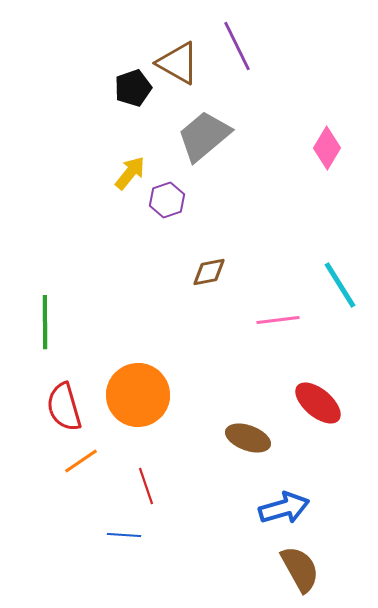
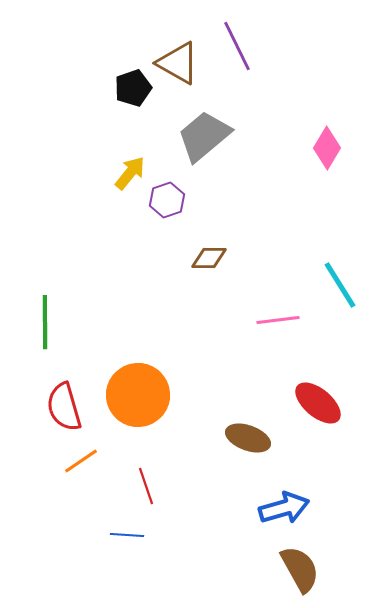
brown diamond: moved 14 px up; rotated 12 degrees clockwise
blue line: moved 3 px right
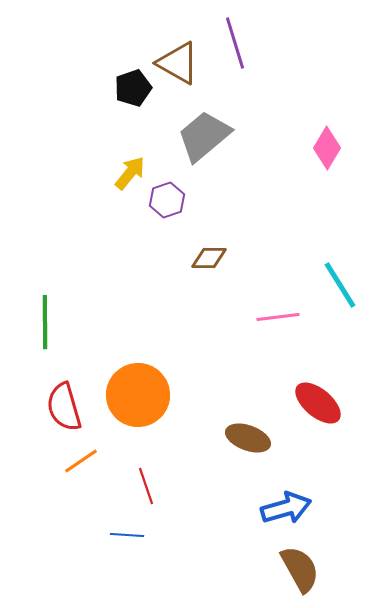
purple line: moved 2 px left, 3 px up; rotated 9 degrees clockwise
pink line: moved 3 px up
blue arrow: moved 2 px right
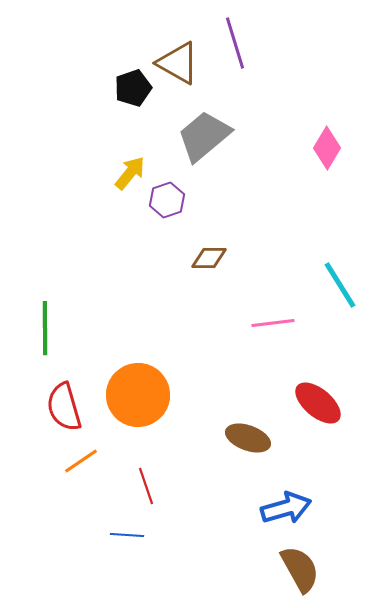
pink line: moved 5 px left, 6 px down
green line: moved 6 px down
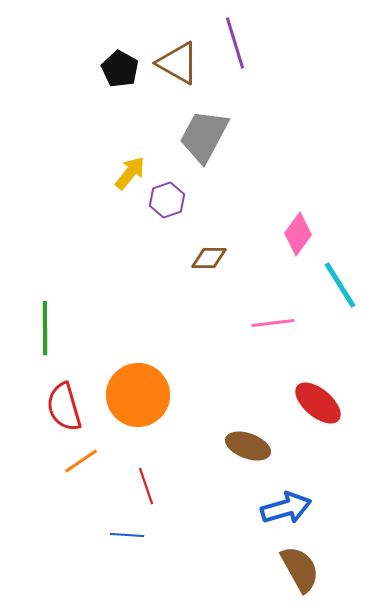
black pentagon: moved 13 px left, 19 px up; rotated 24 degrees counterclockwise
gray trapezoid: rotated 22 degrees counterclockwise
pink diamond: moved 29 px left, 86 px down; rotated 6 degrees clockwise
brown ellipse: moved 8 px down
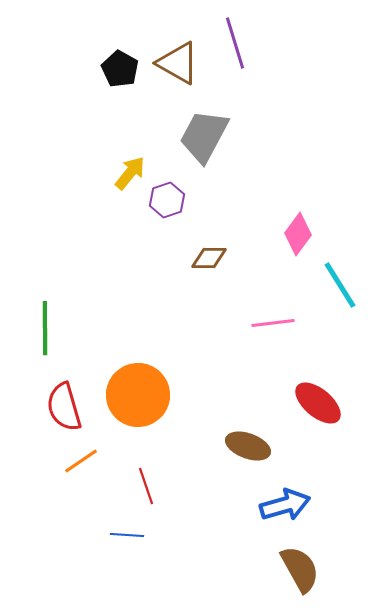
blue arrow: moved 1 px left, 3 px up
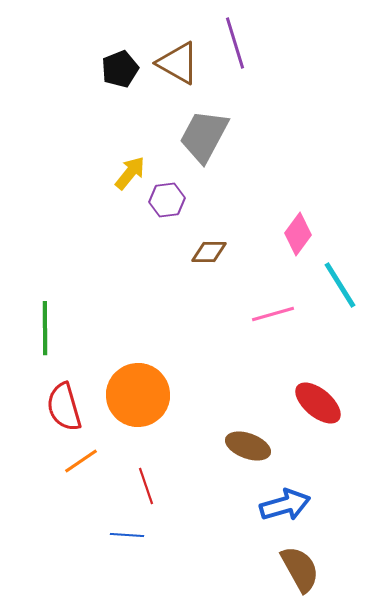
black pentagon: rotated 21 degrees clockwise
purple hexagon: rotated 12 degrees clockwise
brown diamond: moved 6 px up
pink line: moved 9 px up; rotated 9 degrees counterclockwise
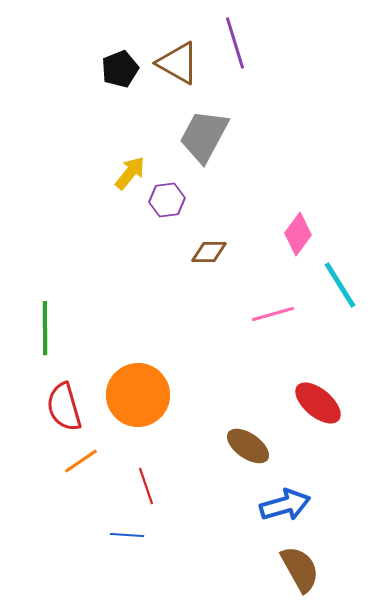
brown ellipse: rotated 15 degrees clockwise
